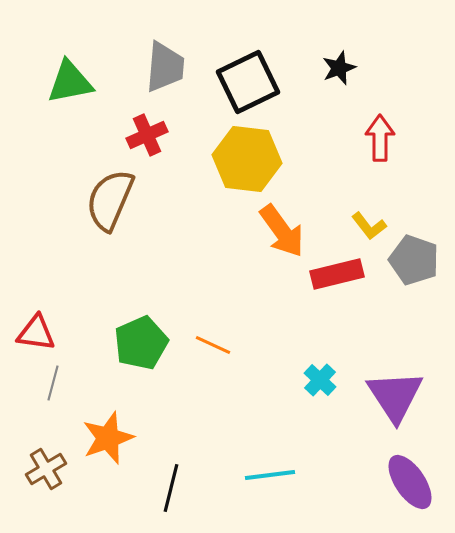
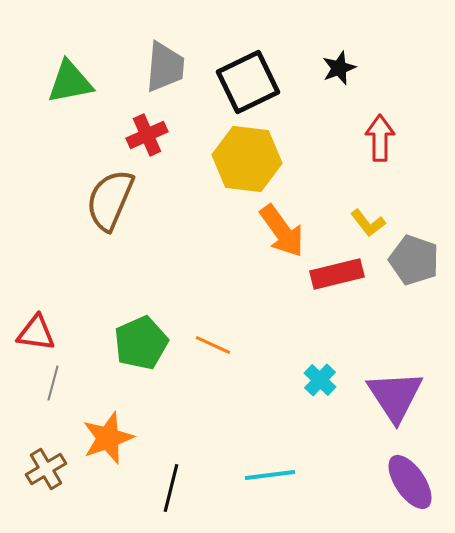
yellow L-shape: moved 1 px left, 3 px up
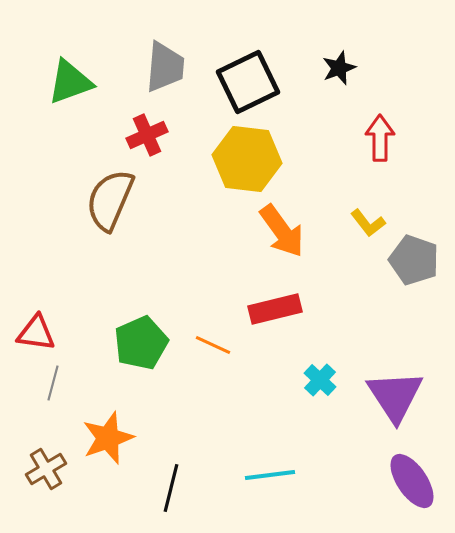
green triangle: rotated 9 degrees counterclockwise
red rectangle: moved 62 px left, 35 px down
purple ellipse: moved 2 px right, 1 px up
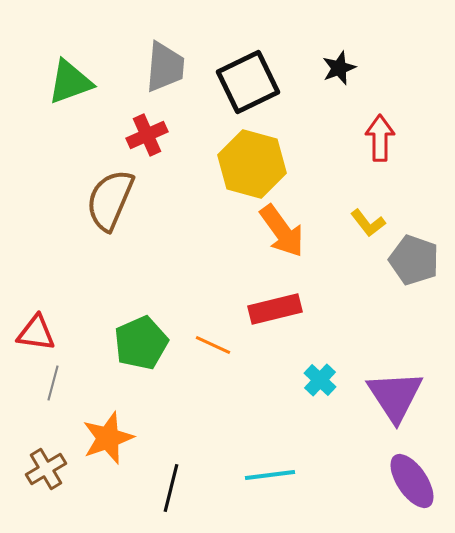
yellow hexagon: moved 5 px right, 5 px down; rotated 8 degrees clockwise
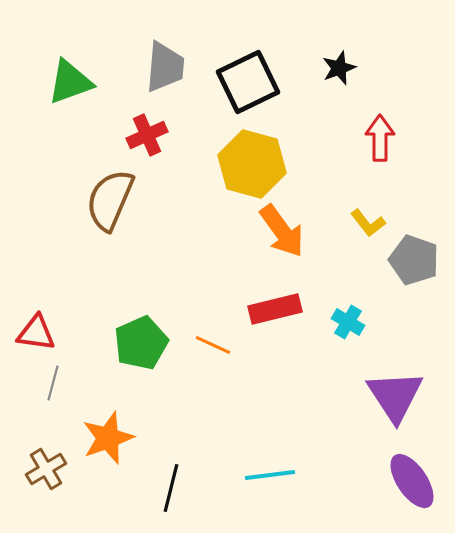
cyan cross: moved 28 px right, 58 px up; rotated 12 degrees counterclockwise
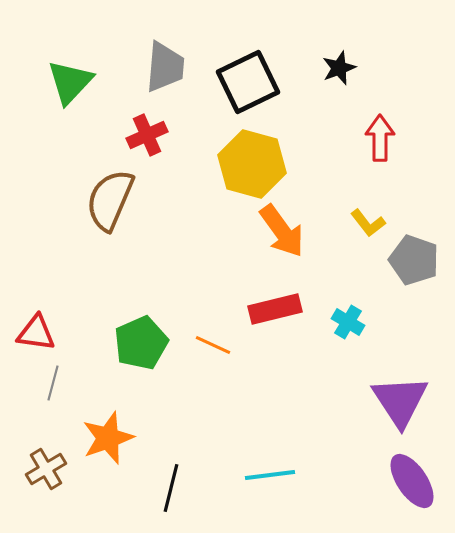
green triangle: rotated 27 degrees counterclockwise
purple triangle: moved 5 px right, 5 px down
